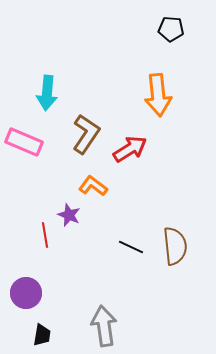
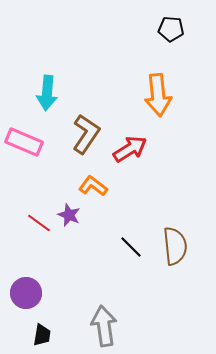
red line: moved 6 px left, 12 px up; rotated 45 degrees counterclockwise
black line: rotated 20 degrees clockwise
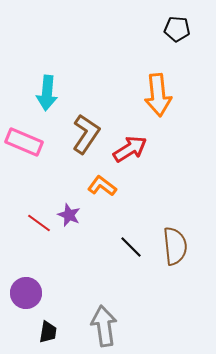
black pentagon: moved 6 px right
orange L-shape: moved 9 px right
black trapezoid: moved 6 px right, 3 px up
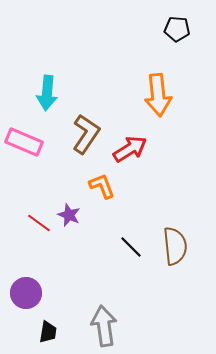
orange L-shape: rotated 32 degrees clockwise
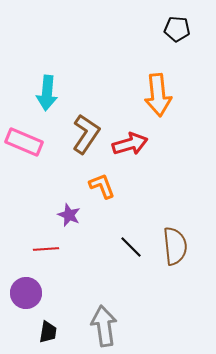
red arrow: moved 5 px up; rotated 16 degrees clockwise
red line: moved 7 px right, 26 px down; rotated 40 degrees counterclockwise
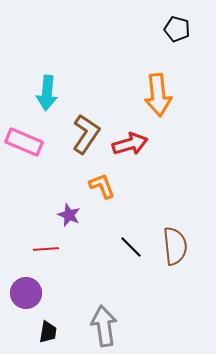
black pentagon: rotated 10 degrees clockwise
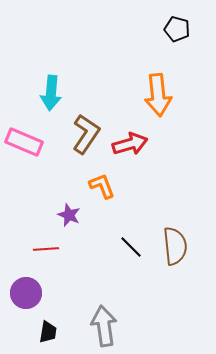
cyan arrow: moved 4 px right
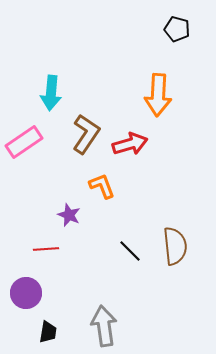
orange arrow: rotated 9 degrees clockwise
pink rectangle: rotated 57 degrees counterclockwise
black line: moved 1 px left, 4 px down
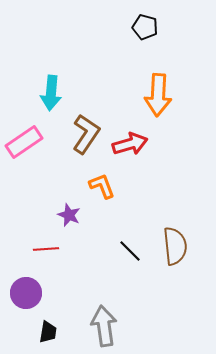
black pentagon: moved 32 px left, 2 px up
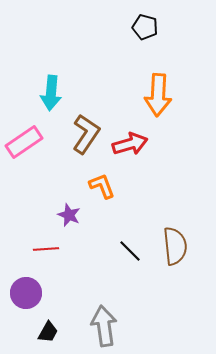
black trapezoid: rotated 20 degrees clockwise
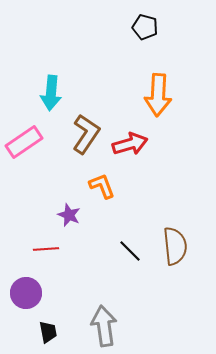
black trapezoid: rotated 40 degrees counterclockwise
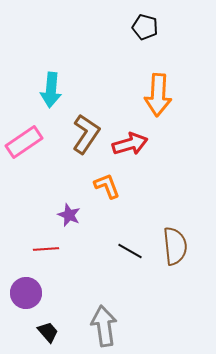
cyan arrow: moved 3 px up
orange L-shape: moved 5 px right
black line: rotated 15 degrees counterclockwise
black trapezoid: rotated 30 degrees counterclockwise
